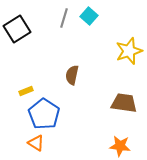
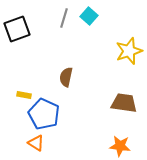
black square: rotated 12 degrees clockwise
brown semicircle: moved 6 px left, 2 px down
yellow rectangle: moved 2 px left, 4 px down; rotated 32 degrees clockwise
blue pentagon: rotated 8 degrees counterclockwise
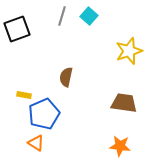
gray line: moved 2 px left, 2 px up
blue pentagon: rotated 24 degrees clockwise
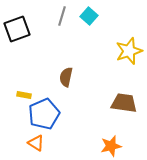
orange star: moved 9 px left; rotated 20 degrees counterclockwise
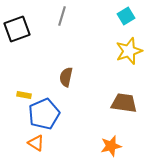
cyan square: moved 37 px right; rotated 18 degrees clockwise
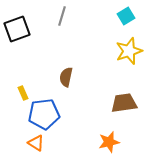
yellow rectangle: moved 1 px left, 2 px up; rotated 56 degrees clockwise
brown trapezoid: rotated 16 degrees counterclockwise
blue pentagon: rotated 16 degrees clockwise
orange star: moved 2 px left, 4 px up
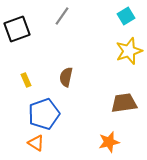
gray line: rotated 18 degrees clockwise
yellow rectangle: moved 3 px right, 13 px up
blue pentagon: rotated 12 degrees counterclockwise
